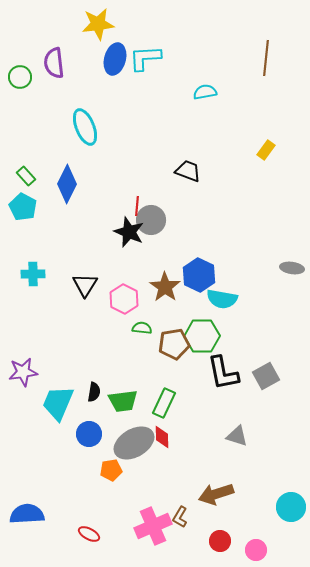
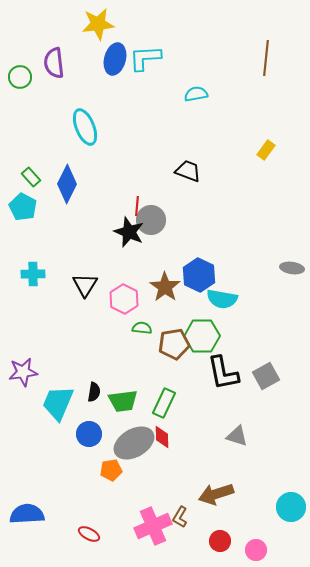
cyan semicircle at (205, 92): moved 9 px left, 2 px down
green rectangle at (26, 176): moved 5 px right, 1 px down
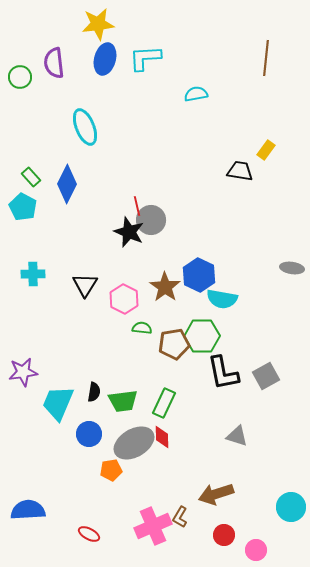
blue ellipse at (115, 59): moved 10 px left
black trapezoid at (188, 171): moved 52 px right; rotated 12 degrees counterclockwise
red line at (137, 206): rotated 18 degrees counterclockwise
blue semicircle at (27, 514): moved 1 px right, 4 px up
red circle at (220, 541): moved 4 px right, 6 px up
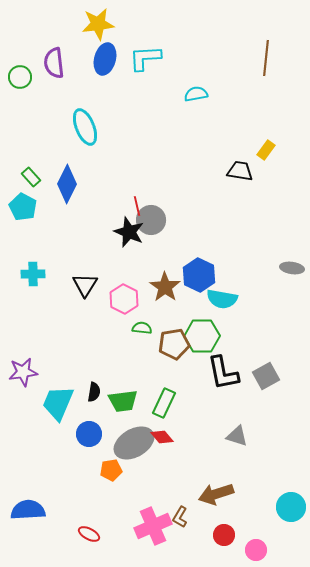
red diamond at (162, 437): rotated 40 degrees counterclockwise
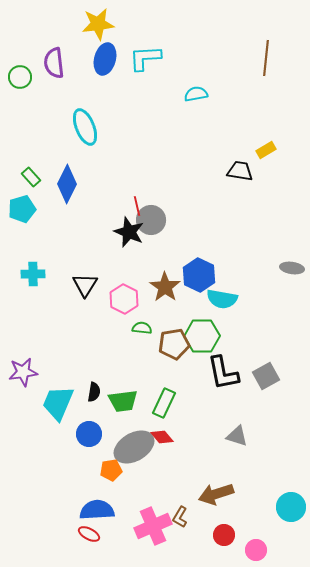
yellow rectangle at (266, 150): rotated 24 degrees clockwise
cyan pentagon at (23, 207): moved 1 px left, 2 px down; rotated 28 degrees clockwise
gray ellipse at (134, 443): moved 4 px down
blue semicircle at (28, 510): moved 69 px right
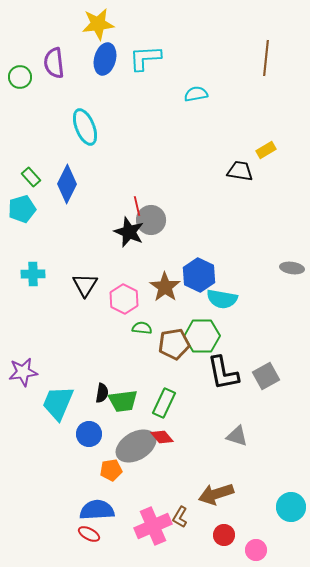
black semicircle at (94, 392): moved 8 px right, 1 px down
gray ellipse at (134, 447): moved 2 px right, 1 px up
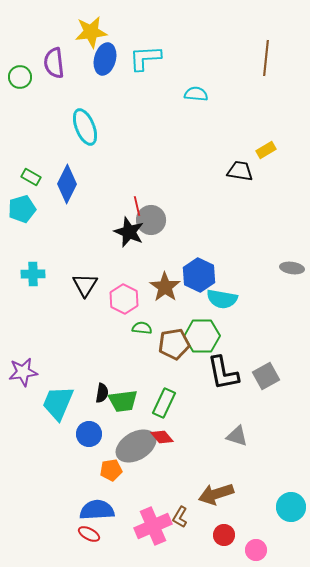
yellow star at (98, 24): moved 7 px left, 8 px down
cyan semicircle at (196, 94): rotated 15 degrees clockwise
green rectangle at (31, 177): rotated 18 degrees counterclockwise
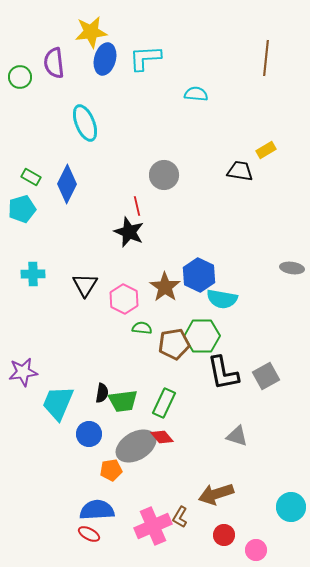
cyan ellipse at (85, 127): moved 4 px up
gray circle at (151, 220): moved 13 px right, 45 px up
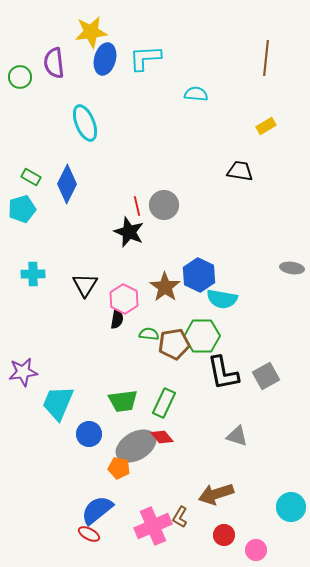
yellow rectangle at (266, 150): moved 24 px up
gray circle at (164, 175): moved 30 px down
green semicircle at (142, 328): moved 7 px right, 6 px down
black semicircle at (102, 393): moved 15 px right, 74 px up
orange pentagon at (111, 470): moved 8 px right, 2 px up; rotated 20 degrees clockwise
blue semicircle at (97, 510): rotated 36 degrees counterclockwise
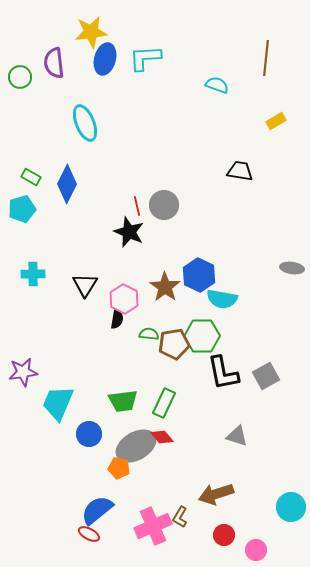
cyan semicircle at (196, 94): moved 21 px right, 9 px up; rotated 15 degrees clockwise
yellow rectangle at (266, 126): moved 10 px right, 5 px up
